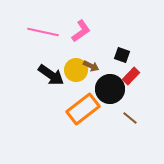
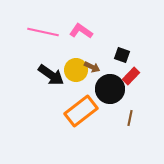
pink L-shape: rotated 110 degrees counterclockwise
brown arrow: moved 1 px right, 1 px down
orange rectangle: moved 2 px left, 2 px down
brown line: rotated 63 degrees clockwise
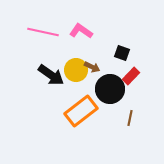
black square: moved 2 px up
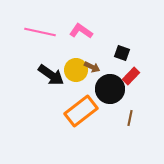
pink line: moved 3 px left
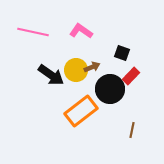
pink line: moved 7 px left
brown arrow: rotated 49 degrees counterclockwise
brown line: moved 2 px right, 12 px down
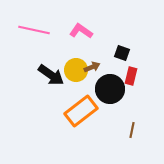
pink line: moved 1 px right, 2 px up
red rectangle: rotated 30 degrees counterclockwise
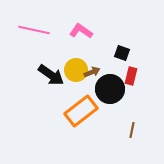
brown arrow: moved 5 px down
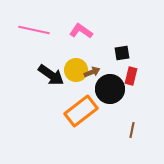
black square: rotated 28 degrees counterclockwise
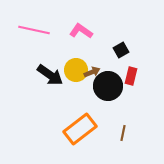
black square: moved 1 px left, 3 px up; rotated 21 degrees counterclockwise
black arrow: moved 1 px left
black circle: moved 2 px left, 3 px up
orange rectangle: moved 1 px left, 18 px down
brown line: moved 9 px left, 3 px down
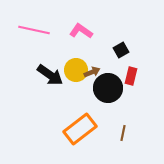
black circle: moved 2 px down
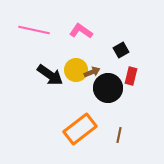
brown line: moved 4 px left, 2 px down
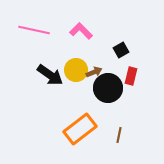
pink L-shape: rotated 10 degrees clockwise
brown arrow: moved 2 px right
